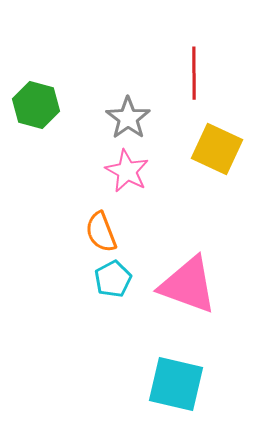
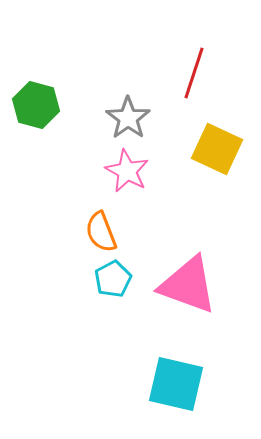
red line: rotated 18 degrees clockwise
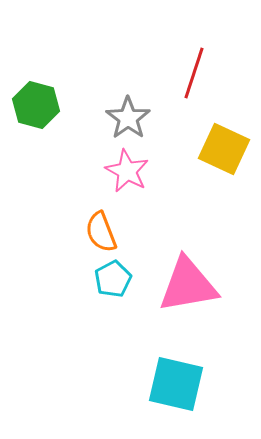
yellow square: moved 7 px right
pink triangle: rotated 30 degrees counterclockwise
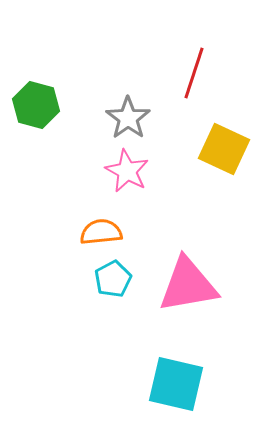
orange semicircle: rotated 105 degrees clockwise
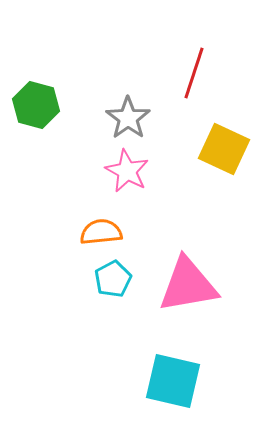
cyan square: moved 3 px left, 3 px up
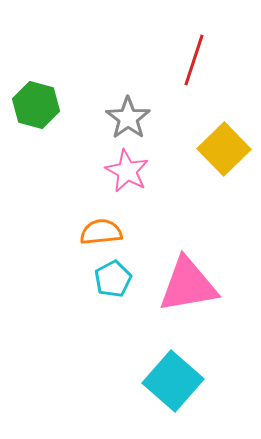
red line: moved 13 px up
yellow square: rotated 21 degrees clockwise
cyan square: rotated 28 degrees clockwise
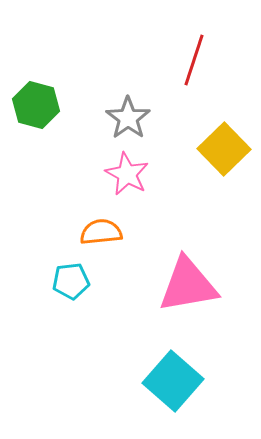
pink star: moved 3 px down
cyan pentagon: moved 42 px left, 2 px down; rotated 21 degrees clockwise
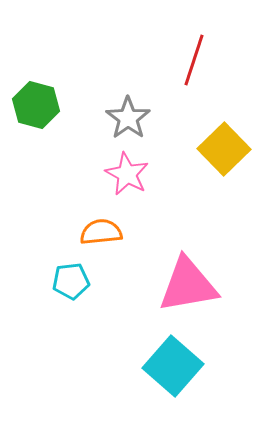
cyan square: moved 15 px up
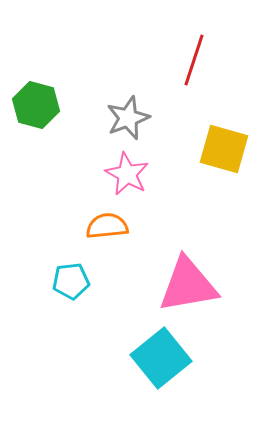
gray star: rotated 15 degrees clockwise
yellow square: rotated 30 degrees counterclockwise
orange semicircle: moved 6 px right, 6 px up
cyan square: moved 12 px left, 8 px up; rotated 10 degrees clockwise
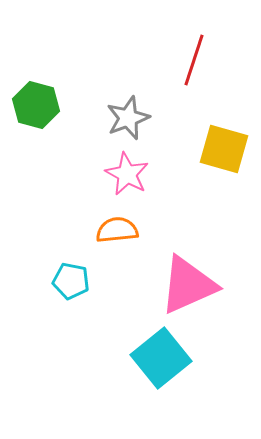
orange semicircle: moved 10 px right, 4 px down
cyan pentagon: rotated 18 degrees clockwise
pink triangle: rotated 14 degrees counterclockwise
